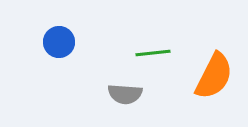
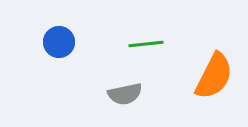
green line: moved 7 px left, 9 px up
gray semicircle: rotated 16 degrees counterclockwise
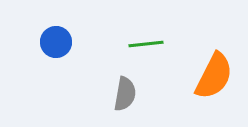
blue circle: moved 3 px left
gray semicircle: rotated 68 degrees counterclockwise
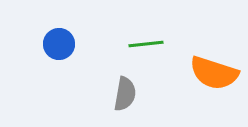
blue circle: moved 3 px right, 2 px down
orange semicircle: moved 3 px up; rotated 81 degrees clockwise
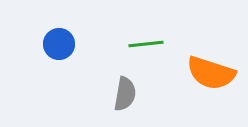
orange semicircle: moved 3 px left
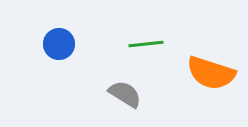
gray semicircle: rotated 68 degrees counterclockwise
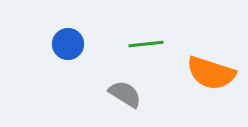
blue circle: moved 9 px right
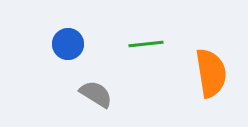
orange semicircle: rotated 117 degrees counterclockwise
gray semicircle: moved 29 px left
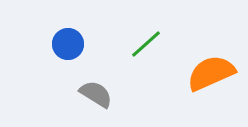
green line: rotated 36 degrees counterclockwise
orange semicircle: rotated 105 degrees counterclockwise
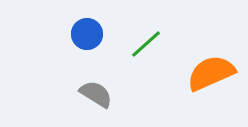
blue circle: moved 19 px right, 10 px up
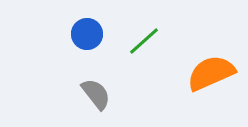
green line: moved 2 px left, 3 px up
gray semicircle: rotated 20 degrees clockwise
